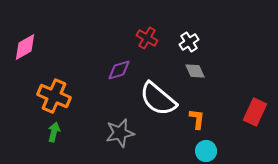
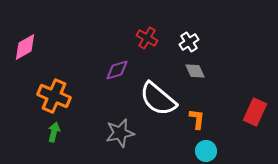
purple diamond: moved 2 px left
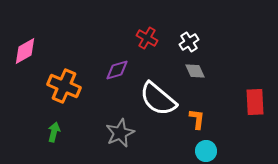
pink diamond: moved 4 px down
orange cross: moved 10 px right, 10 px up
red rectangle: moved 10 px up; rotated 28 degrees counterclockwise
gray star: rotated 12 degrees counterclockwise
